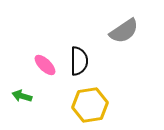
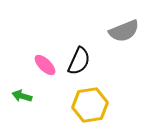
gray semicircle: rotated 12 degrees clockwise
black semicircle: rotated 24 degrees clockwise
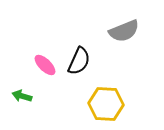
yellow hexagon: moved 16 px right, 1 px up; rotated 12 degrees clockwise
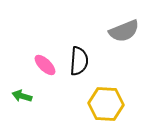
black semicircle: rotated 20 degrees counterclockwise
